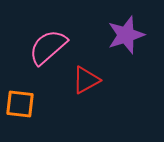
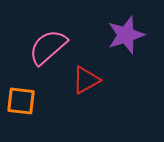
orange square: moved 1 px right, 3 px up
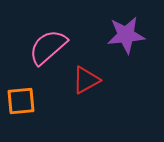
purple star: rotated 12 degrees clockwise
orange square: rotated 12 degrees counterclockwise
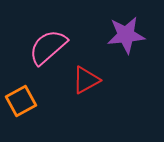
orange square: rotated 24 degrees counterclockwise
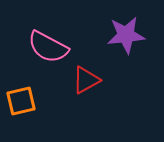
pink semicircle: rotated 111 degrees counterclockwise
orange square: rotated 16 degrees clockwise
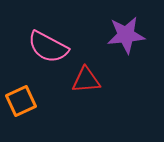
red triangle: rotated 24 degrees clockwise
orange square: rotated 12 degrees counterclockwise
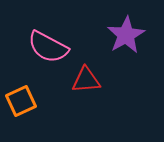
purple star: rotated 24 degrees counterclockwise
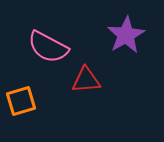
orange square: rotated 8 degrees clockwise
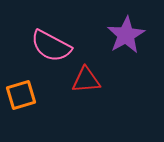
pink semicircle: moved 3 px right, 1 px up
orange square: moved 6 px up
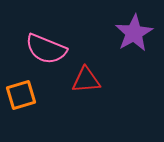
purple star: moved 8 px right, 2 px up
pink semicircle: moved 5 px left, 3 px down; rotated 6 degrees counterclockwise
